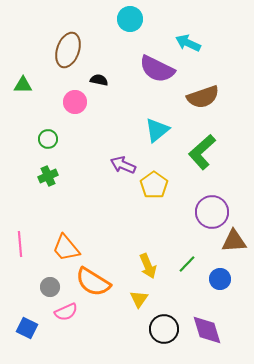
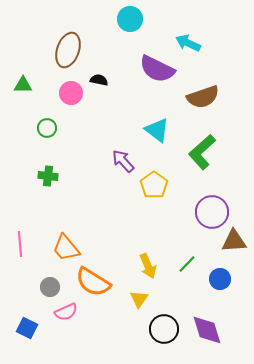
pink circle: moved 4 px left, 9 px up
cyan triangle: rotated 44 degrees counterclockwise
green circle: moved 1 px left, 11 px up
purple arrow: moved 4 px up; rotated 25 degrees clockwise
green cross: rotated 30 degrees clockwise
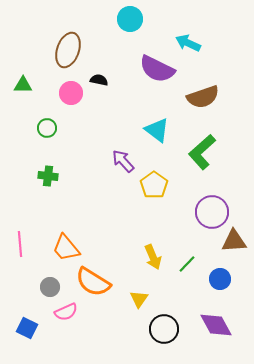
yellow arrow: moved 5 px right, 9 px up
purple diamond: moved 9 px right, 5 px up; rotated 12 degrees counterclockwise
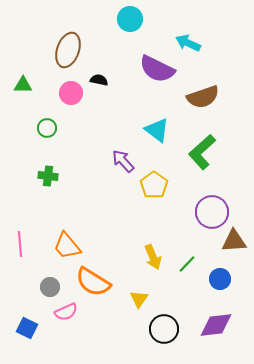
orange trapezoid: moved 1 px right, 2 px up
purple diamond: rotated 68 degrees counterclockwise
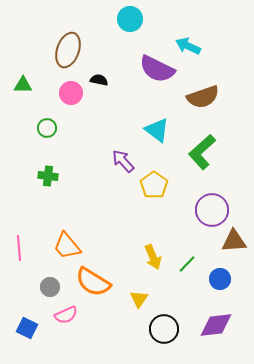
cyan arrow: moved 3 px down
purple circle: moved 2 px up
pink line: moved 1 px left, 4 px down
pink semicircle: moved 3 px down
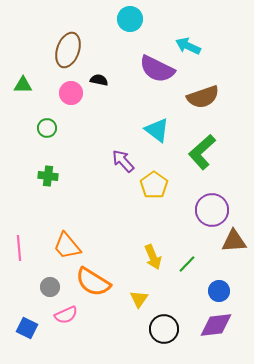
blue circle: moved 1 px left, 12 px down
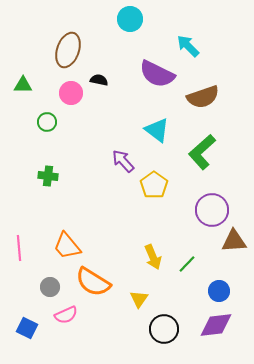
cyan arrow: rotated 20 degrees clockwise
purple semicircle: moved 5 px down
green circle: moved 6 px up
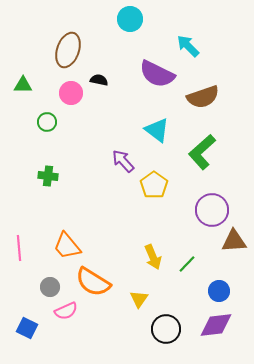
pink semicircle: moved 4 px up
black circle: moved 2 px right
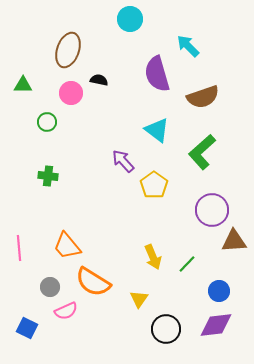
purple semicircle: rotated 48 degrees clockwise
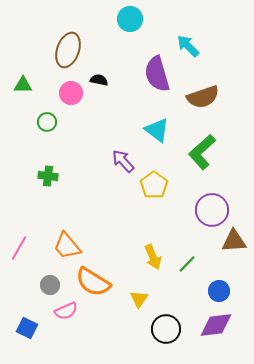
pink line: rotated 35 degrees clockwise
gray circle: moved 2 px up
